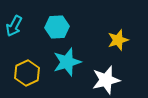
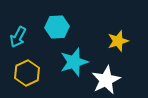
cyan arrow: moved 4 px right, 11 px down
yellow star: moved 1 px down
cyan star: moved 7 px right
white star: rotated 12 degrees counterclockwise
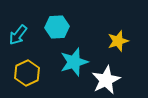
cyan arrow: moved 2 px up; rotated 10 degrees clockwise
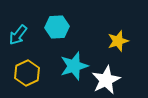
cyan star: moved 4 px down
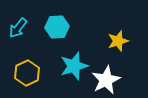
cyan arrow: moved 7 px up
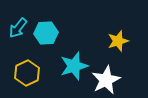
cyan hexagon: moved 11 px left, 6 px down
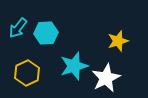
white star: moved 2 px up
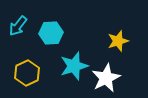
cyan arrow: moved 2 px up
cyan hexagon: moved 5 px right
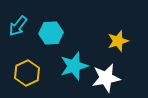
white star: rotated 16 degrees clockwise
